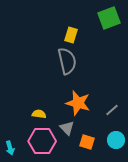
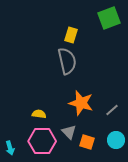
orange star: moved 3 px right
gray triangle: moved 2 px right, 4 px down
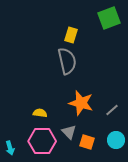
yellow semicircle: moved 1 px right, 1 px up
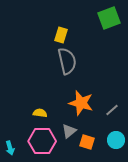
yellow rectangle: moved 10 px left
gray triangle: moved 1 px up; rotated 35 degrees clockwise
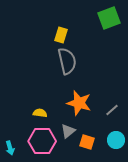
orange star: moved 2 px left
gray triangle: moved 1 px left
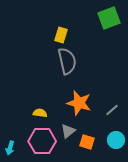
cyan arrow: rotated 32 degrees clockwise
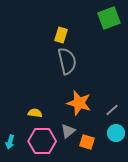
yellow semicircle: moved 5 px left
cyan circle: moved 7 px up
cyan arrow: moved 6 px up
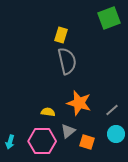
yellow semicircle: moved 13 px right, 1 px up
cyan circle: moved 1 px down
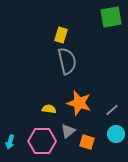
green square: moved 2 px right, 1 px up; rotated 10 degrees clockwise
yellow semicircle: moved 1 px right, 3 px up
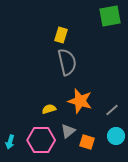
green square: moved 1 px left, 1 px up
gray semicircle: moved 1 px down
orange star: moved 1 px right, 2 px up
yellow semicircle: rotated 24 degrees counterclockwise
cyan circle: moved 2 px down
pink hexagon: moved 1 px left, 1 px up
